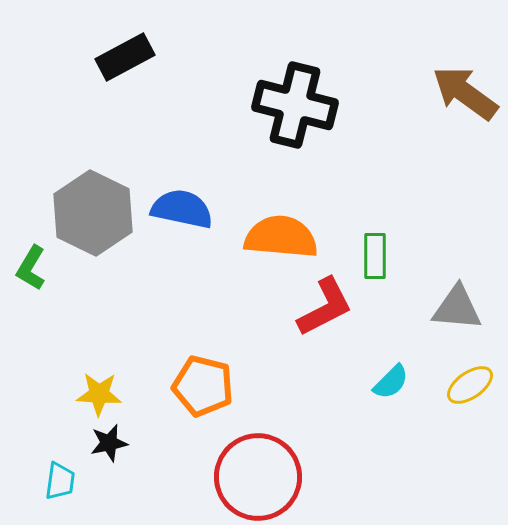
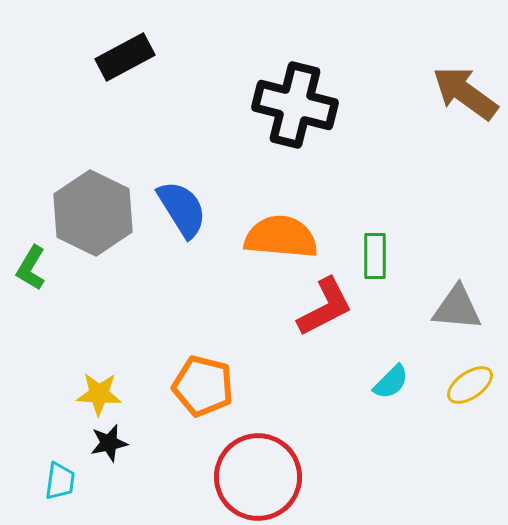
blue semicircle: rotated 46 degrees clockwise
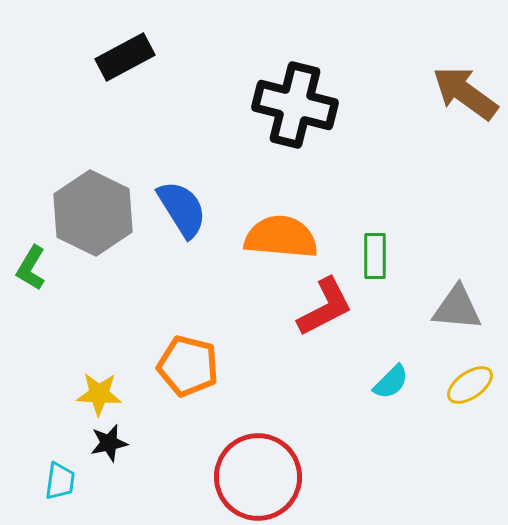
orange pentagon: moved 15 px left, 20 px up
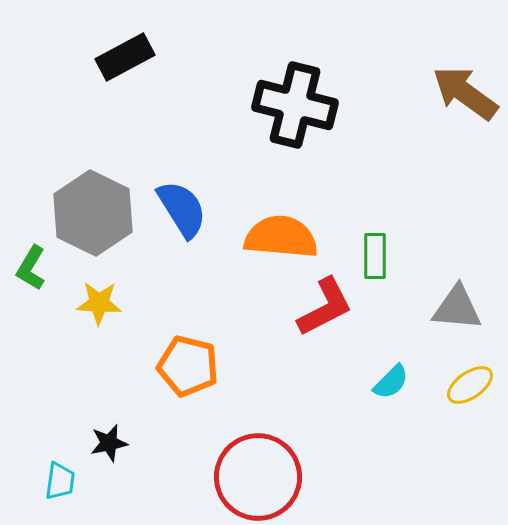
yellow star: moved 91 px up
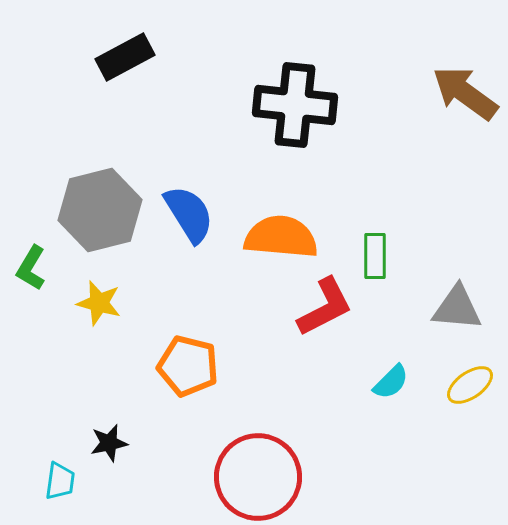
black cross: rotated 8 degrees counterclockwise
blue semicircle: moved 7 px right, 5 px down
gray hexagon: moved 7 px right, 3 px up; rotated 20 degrees clockwise
yellow star: rotated 12 degrees clockwise
